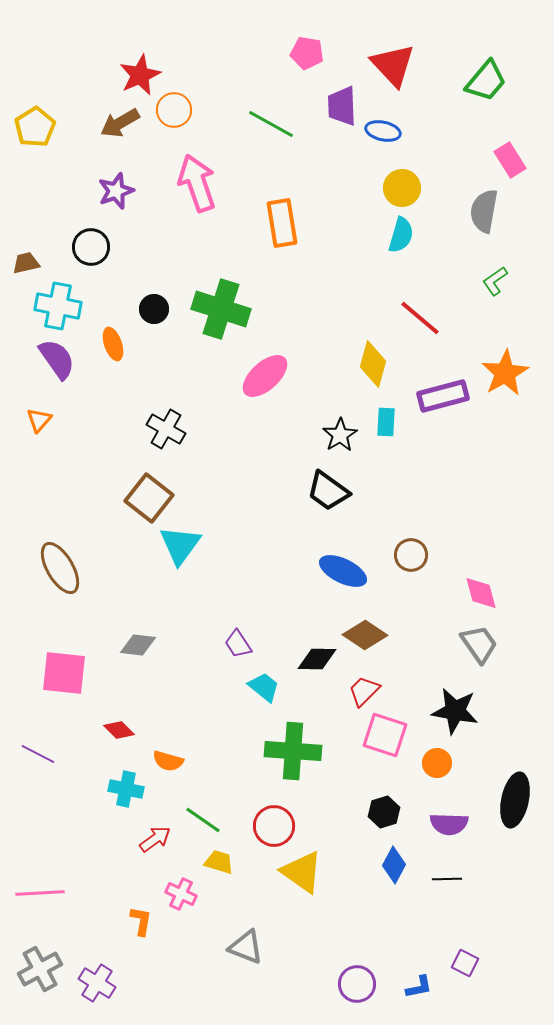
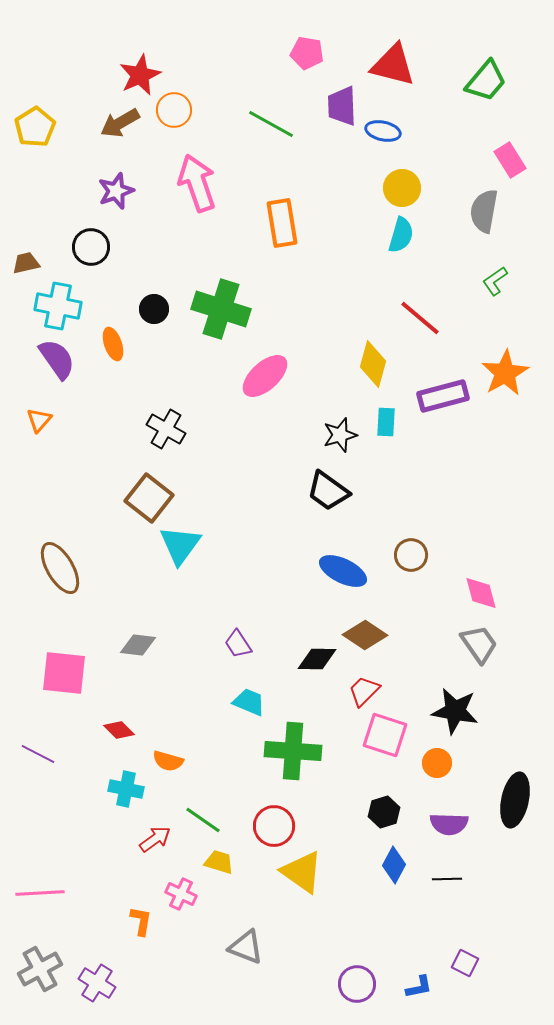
red triangle at (393, 65): rotated 33 degrees counterclockwise
black star at (340, 435): rotated 16 degrees clockwise
cyan trapezoid at (264, 687): moved 15 px left, 15 px down; rotated 16 degrees counterclockwise
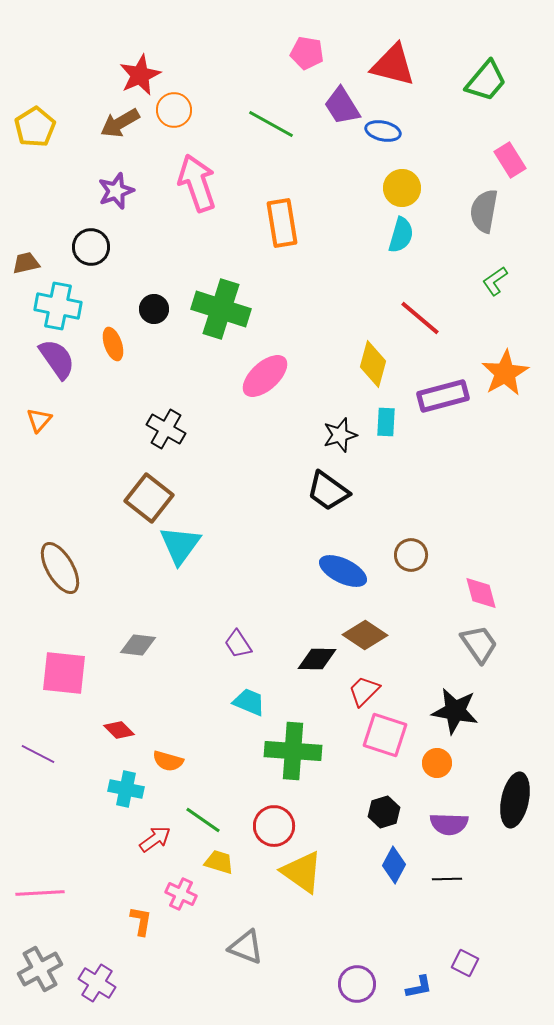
purple trapezoid at (342, 106): rotated 30 degrees counterclockwise
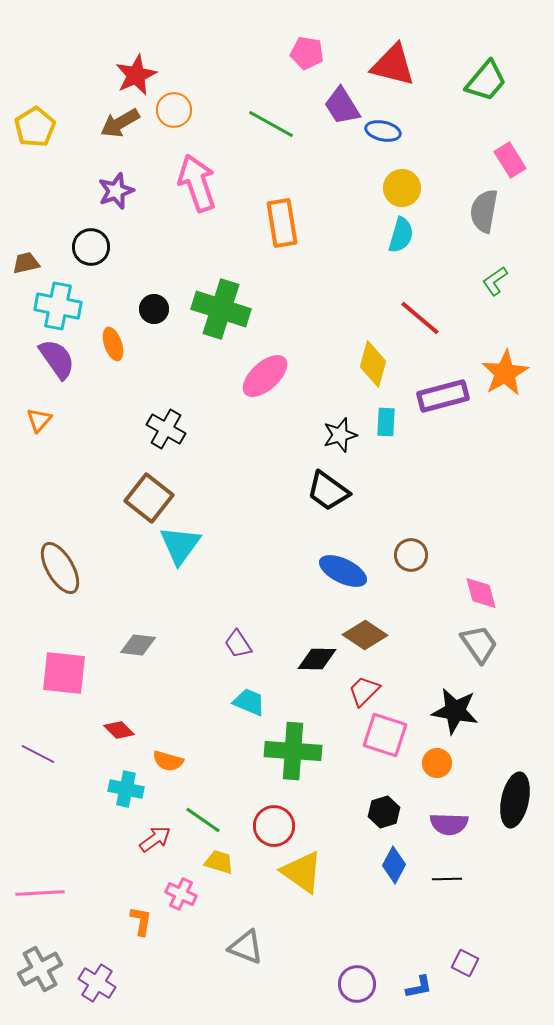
red star at (140, 75): moved 4 px left
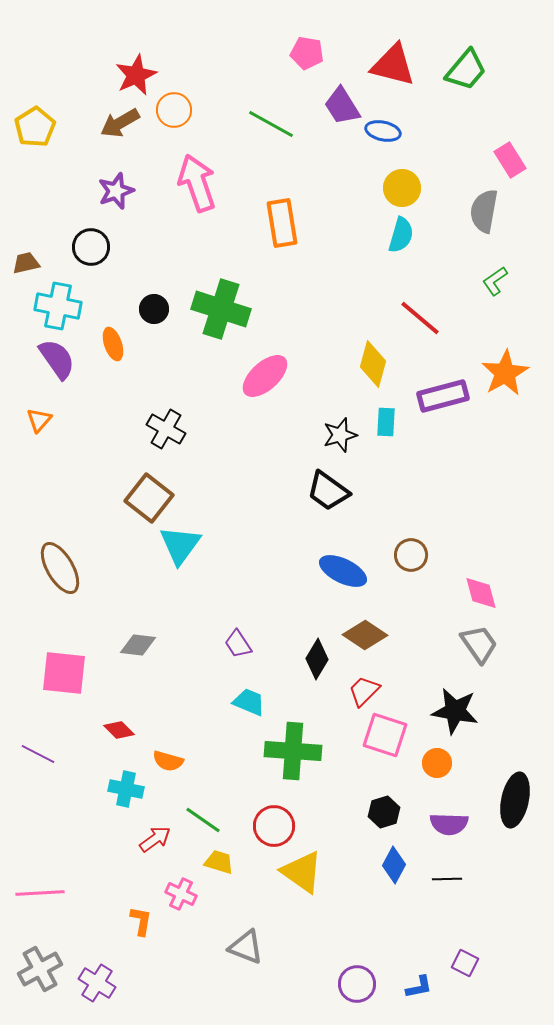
green trapezoid at (486, 81): moved 20 px left, 11 px up
black diamond at (317, 659): rotated 60 degrees counterclockwise
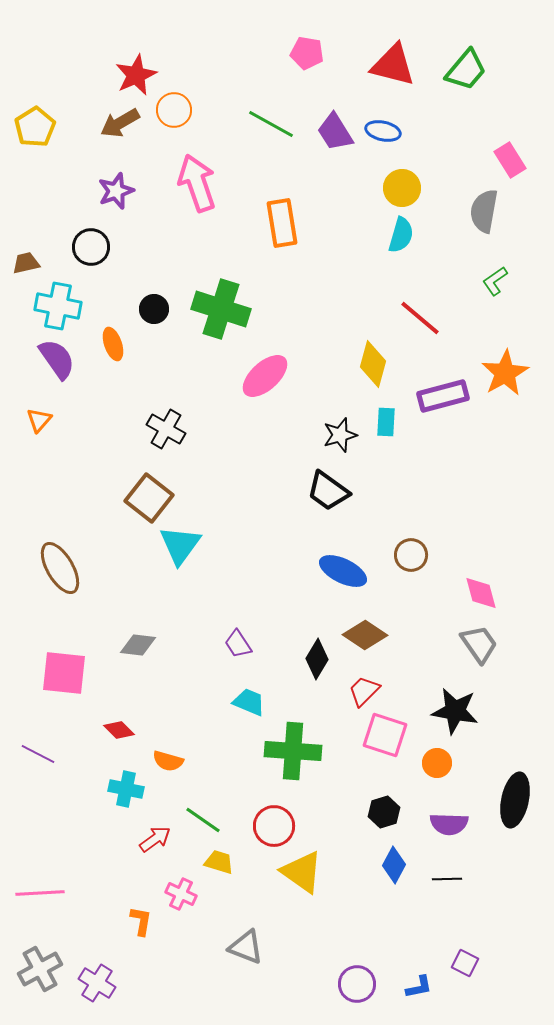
purple trapezoid at (342, 106): moved 7 px left, 26 px down
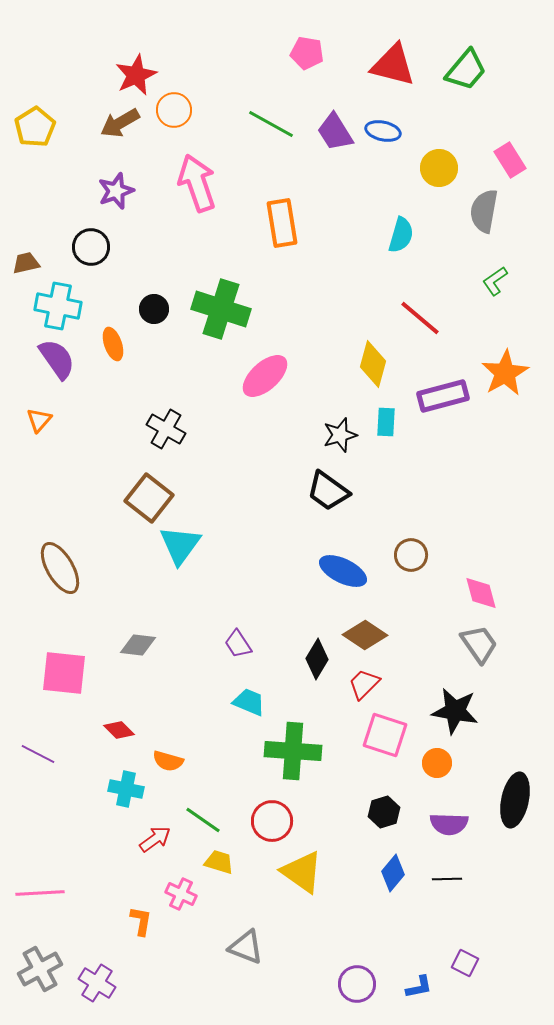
yellow circle at (402, 188): moved 37 px right, 20 px up
red trapezoid at (364, 691): moved 7 px up
red circle at (274, 826): moved 2 px left, 5 px up
blue diamond at (394, 865): moved 1 px left, 8 px down; rotated 12 degrees clockwise
